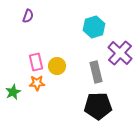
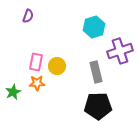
purple cross: moved 2 px up; rotated 30 degrees clockwise
pink rectangle: rotated 24 degrees clockwise
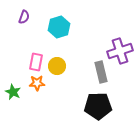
purple semicircle: moved 4 px left, 1 px down
cyan hexagon: moved 35 px left
gray rectangle: moved 5 px right
green star: rotated 21 degrees counterclockwise
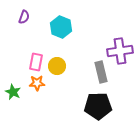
cyan hexagon: moved 2 px right; rotated 20 degrees counterclockwise
purple cross: rotated 10 degrees clockwise
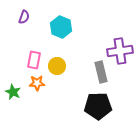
pink rectangle: moved 2 px left, 2 px up
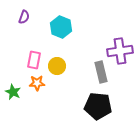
black pentagon: rotated 8 degrees clockwise
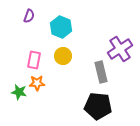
purple semicircle: moved 5 px right, 1 px up
purple cross: moved 2 px up; rotated 25 degrees counterclockwise
yellow circle: moved 6 px right, 10 px up
green star: moved 6 px right; rotated 14 degrees counterclockwise
